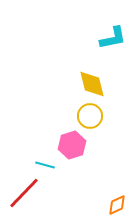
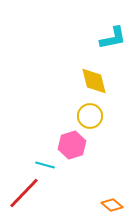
yellow diamond: moved 2 px right, 3 px up
orange diamond: moved 5 px left; rotated 65 degrees clockwise
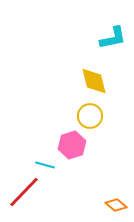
red line: moved 1 px up
orange diamond: moved 4 px right
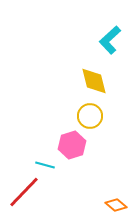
cyan L-shape: moved 3 px left, 2 px down; rotated 148 degrees clockwise
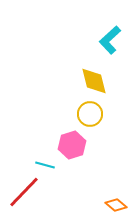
yellow circle: moved 2 px up
